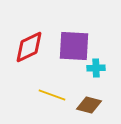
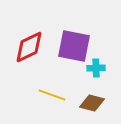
purple square: rotated 8 degrees clockwise
brown diamond: moved 3 px right, 2 px up
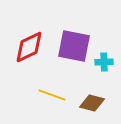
cyan cross: moved 8 px right, 6 px up
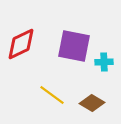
red diamond: moved 8 px left, 3 px up
yellow line: rotated 16 degrees clockwise
brown diamond: rotated 15 degrees clockwise
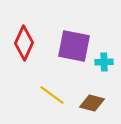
red diamond: moved 3 px right, 1 px up; rotated 40 degrees counterclockwise
brown diamond: rotated 15 degrees counterclockwise
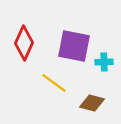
yellow line: moved 2 px right, 12 px up
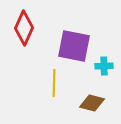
red diamond: moved 15 px up
cyan cross: moved 4 px down
yellow line: rotated 56 degrees clockwise
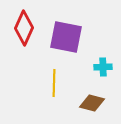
purple square: moved 8 px left, 9 px up
cyan cross: moved 1 px left, 1 px down
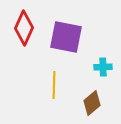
yellow line: moved 2 px down
brown diamond: rotated 55 degrees counterclockwise
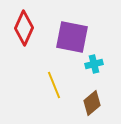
purple square: moved 6 px right
cyan cross: moved 9 px left, 3 px up; rotated 12 degrees counterclockwise
yellow line: rotated 24 degrees counterclockwise
